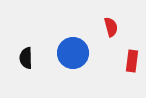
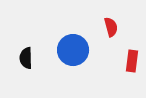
blue circle: moved 3 px up
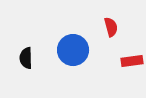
red rectangle: rotated 75 degrees clockwise
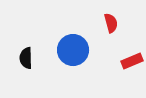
red semicircle: moved 4 px up
red rectangle: rotated 15 degrees counterclockwise
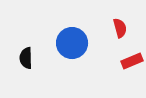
red semicircle: moved 9 px right, 5 px down
blue circle: moved 1 px left, 7 px up
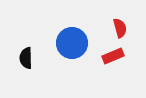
red rectangle: moved 19 px left, 5 px up
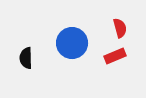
red rectangle: moved 2 px right
